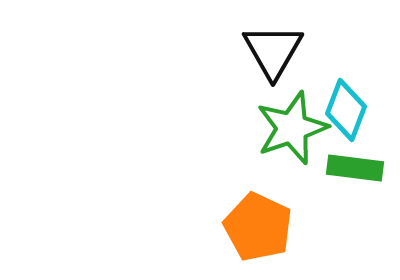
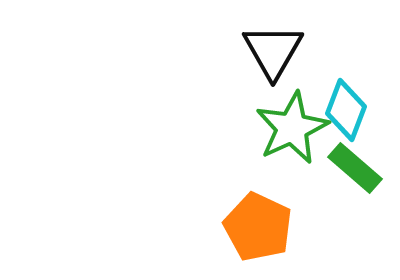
green star: rotated 6 degrees counterclockwise
green rectangle: rotated 34 degrees clockwise
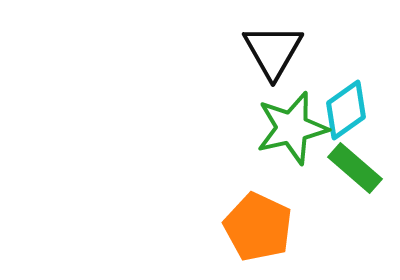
cyan diamond: rotated 34 degrees clockwise
green star: rotated 12 degrees clockwise
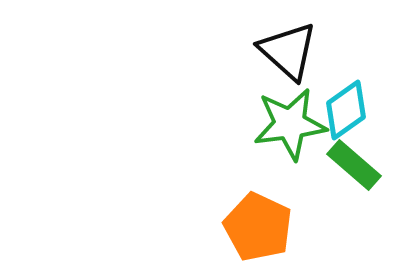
black triangle: moved 15 px right; rotated 18 degrees counterclockwise
green star: moved 2 px left, 4 px up; rotated 6 degrees clockwise
green rectangle: moved 1 px left, 3 px up
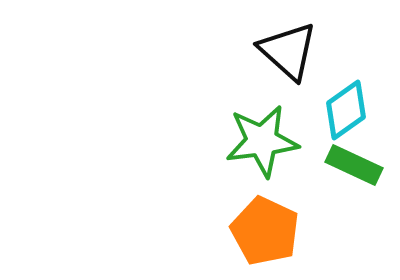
green star: moved 28 px left, 17 px down
green rectangle: rotated 16 degrees counterclockwise
orange pentagon: moved 7 px right, 4 px down
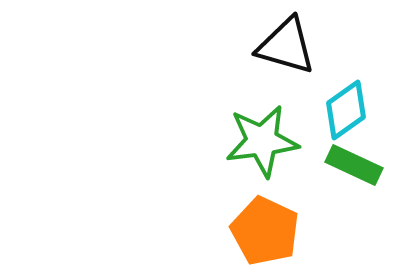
black triangle: moved 2 px left, 5 px up; rotated 26 degrees counterclockwise
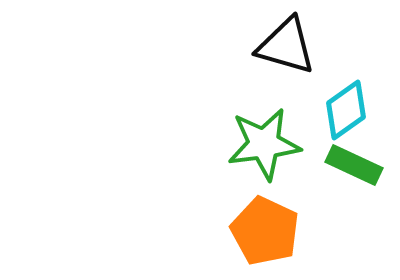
green star: moved 2 px right, 3 px down
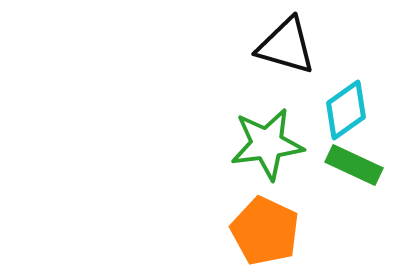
green star: moved 3 px right
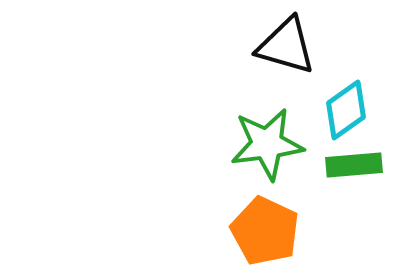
green rectangle: rotated 30 degrees counterclockwise
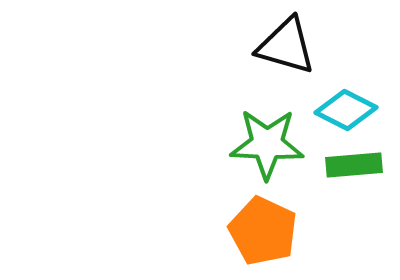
cyan diamond: rotated 62 degrees clockwise
green star: rotated 10 degrees clockwise
orange pentagon: moved 2 px left
